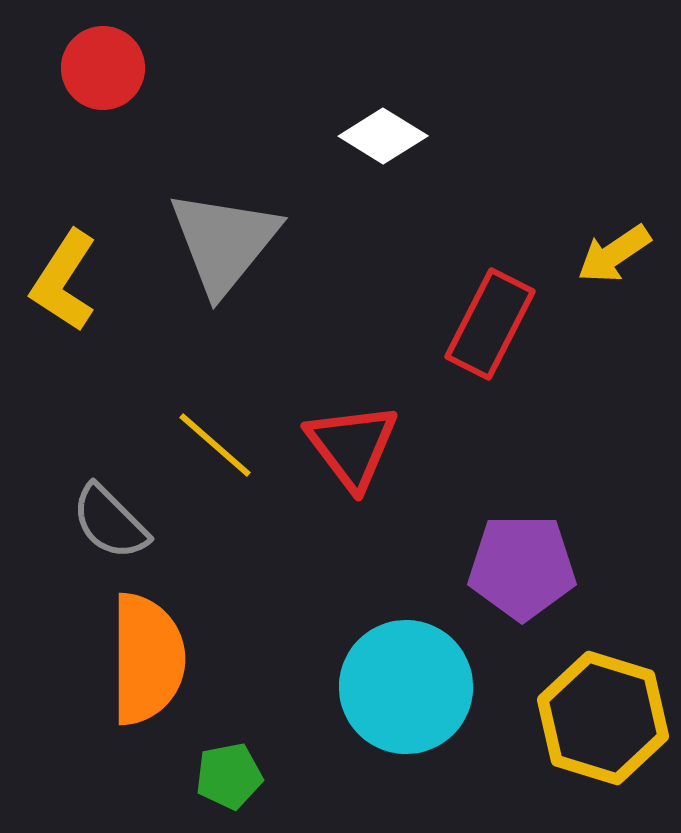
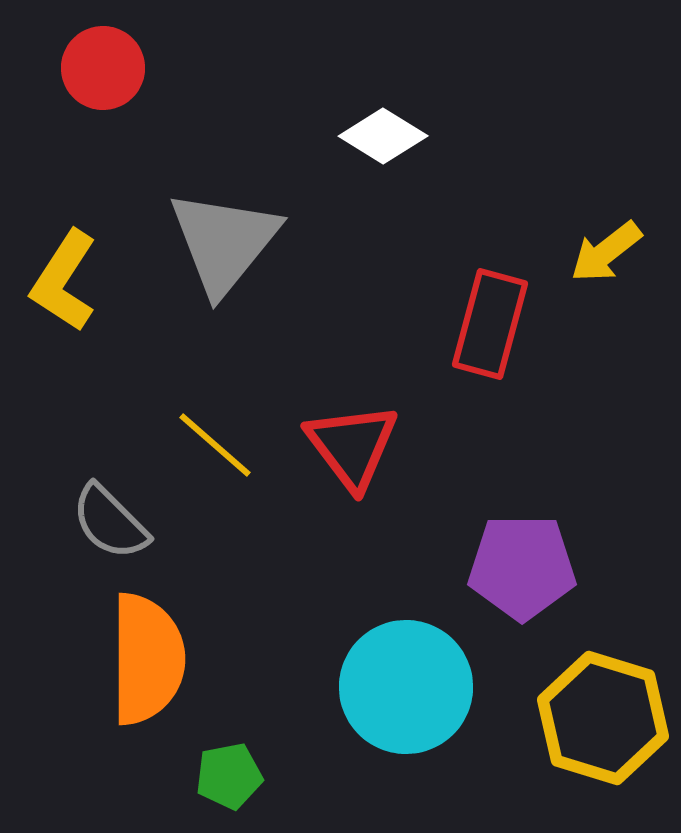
yellow arrow: moved 8 px left, 2 px up; rotated 4 degrees counterclockwise
red rectangle: rotated 12 degrees counterclockwise
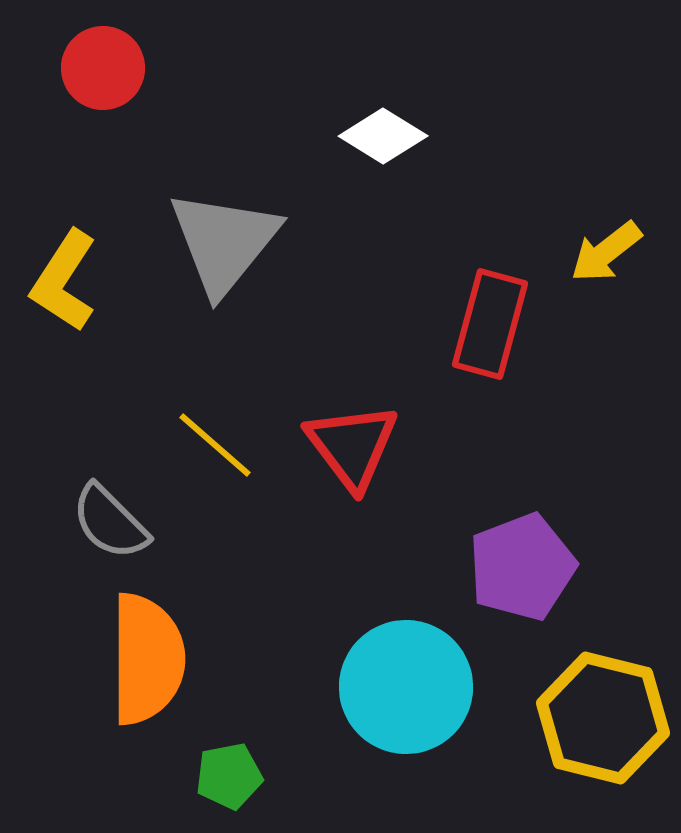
purple pentagon: rotated 21 degrees counterclockwise
yellow hexagon: rotated 3 degrees counterclockwise
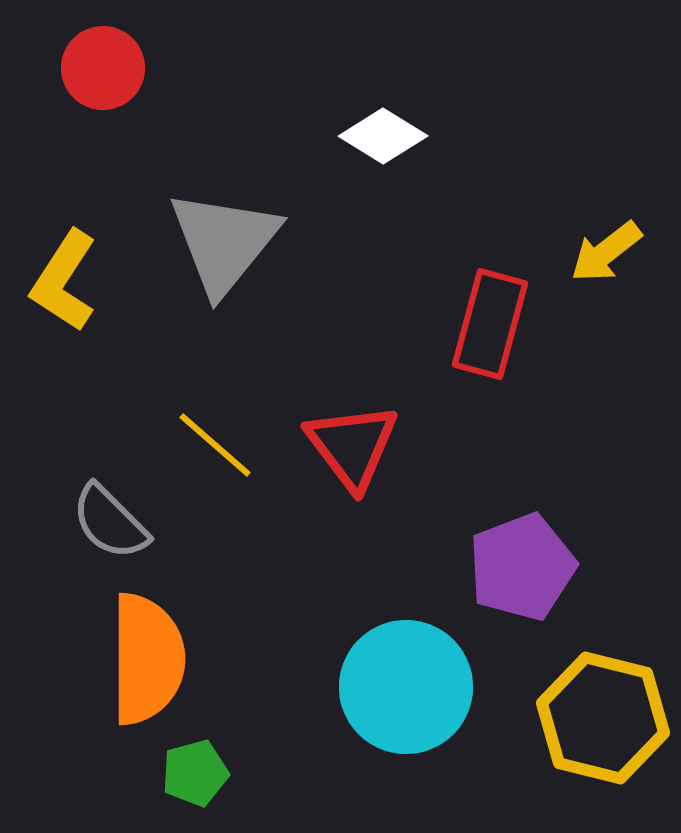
green pentagon: moved 34 px left, 3 px up; rotated 4 degrees counterclockwise
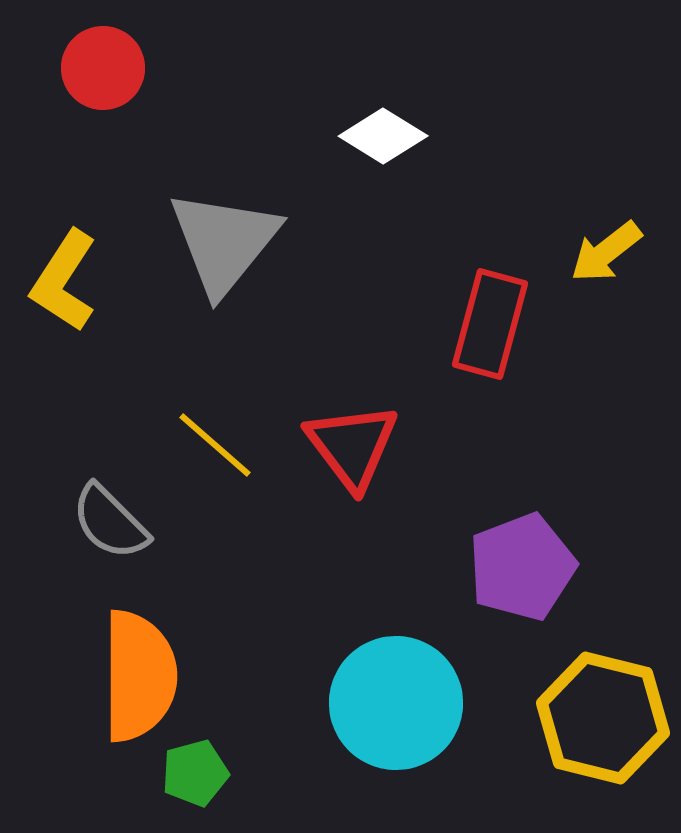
orange semicircle: moved 8 px left, 17 px down
cyan circle: moved 10 px left, 16 px down
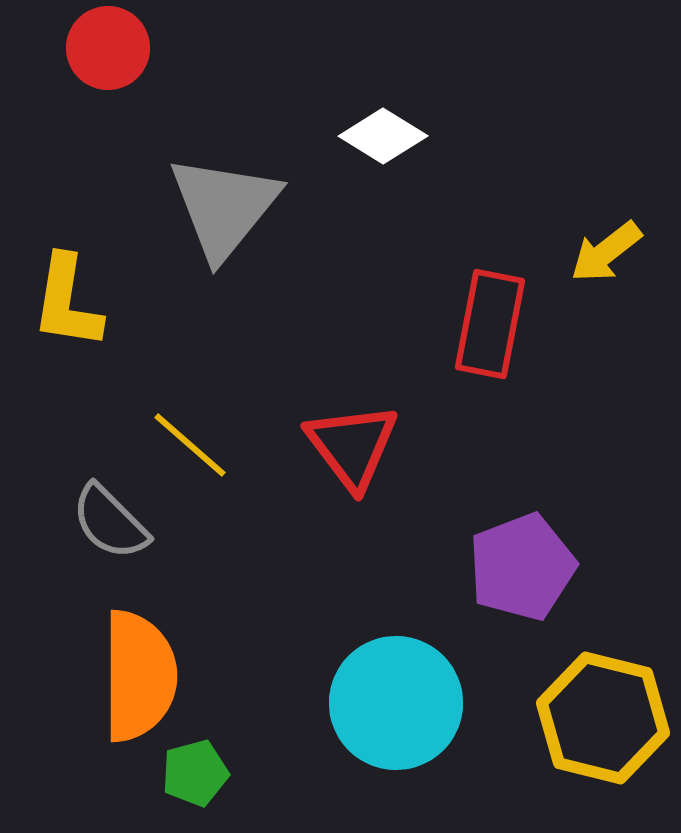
red circle: moved 5 px right, 20 px up
gray triangle: moved 35 px up
yellow L-shape: moved 3 px right, 21 px down; rotated 24 degrees counterclockwise
red rectangle: rotated 4 degrees counterclockwise
yellow line: moved 25 px left
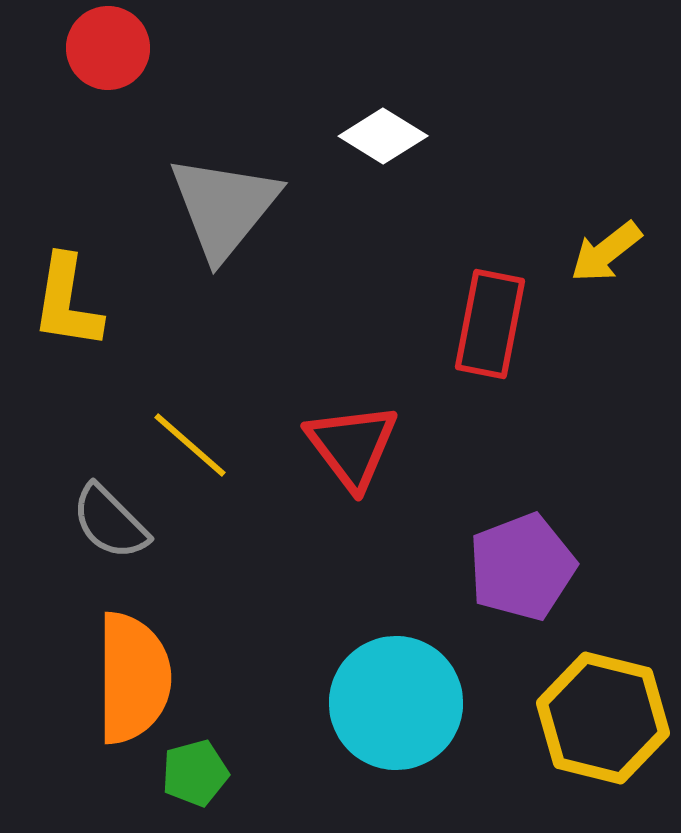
orange semicircle: moved 6 px left, 2 px down
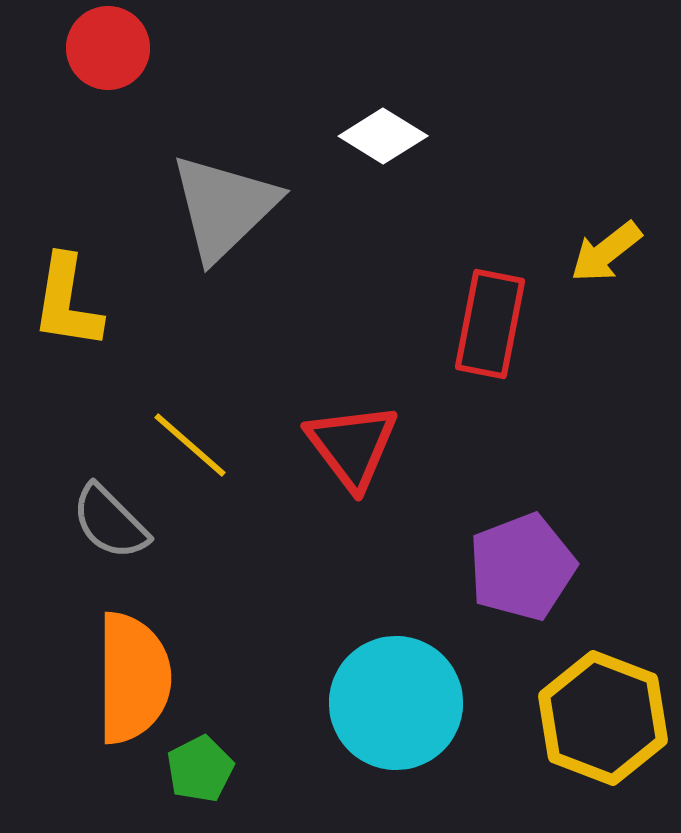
gray triangle: rotated 7 degrees clockwise
yellow hexagon: rotated 7 degrees clockwise
green pentagon: moved 5 px right, 4 px up; rotated 12 degrees counterclockwise
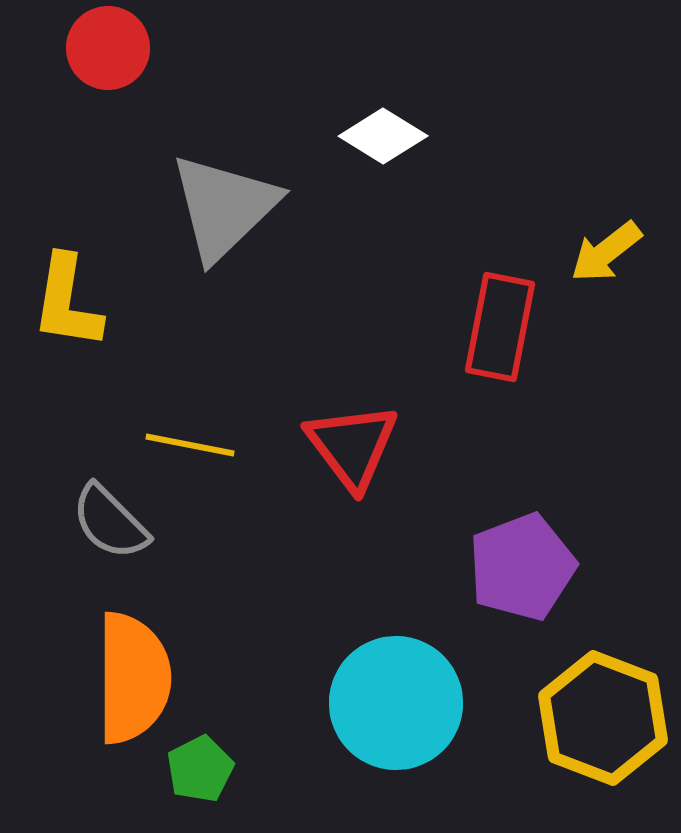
red rectangle: moved 10 px right, 3 px down
yellow line: rotated 30 degrees counterclockwise
